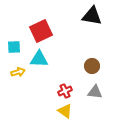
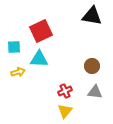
yellow triangle: rotated 35 degrees clockwise
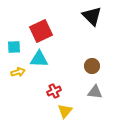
black triangle: rotated 35 degrees clockwise
red cross: moved 11 px left
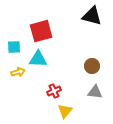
black triangle: rotated 30 degrees counterclockwise
red square: rotated 10 degrees clockwise
cyan triangle: moved 1 px left
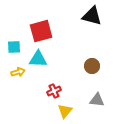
gray triangle: moved 2 px right, 8 px down
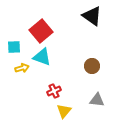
black triangle: rotated 20 degrees clockwise
red square: rotated 25 degrees counterclockwise
cyan triangle: moved 4 px right, 2 px up; rotated 18 degrees clockwise
yellow arrow: moved 4 px right, 4 px up
yellow triangle: moved 1 px left
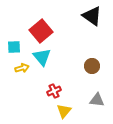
cyan triangle: rotated 30 degrees clockwise
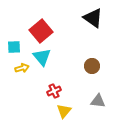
black triangle: moved 1 px right, 2 px down
gray triangle: moved 1 px right, 1 px down
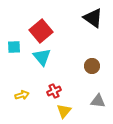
yellow arrow: moved 27 px down
